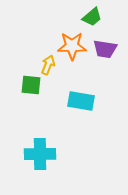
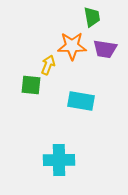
green trapezoid: rotated 60 degrees counterclockwise
cyan cross: moved 19 px right, 6 px down
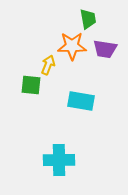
green trapezoid: moved 4 px left, 2 px down
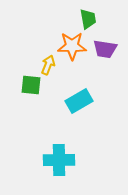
cyan rectangle: moved 2 px left; rotated 40 degrees counterclockwise
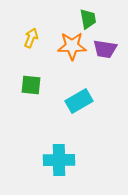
yellow arrow: moved 17 px left, 27 px up
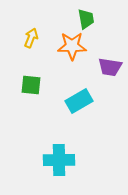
green trapezoid: moved 2 px left
purple trapezoid: moved 5 px right, 18 px down
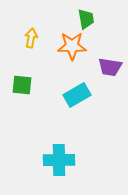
yellow arrow: rotated 12 degrees counterclockwise
green square: moved 9 px left
cyan rectangle: moved 2 px left, 6 px up
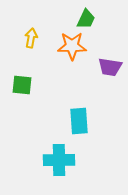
green trapezoid: rotated 35 degrees clockwise
cyan rectangle: moved 2 px right, 26 px down; rotated 64 degrees counterclockwise
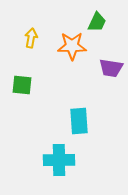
green trapezoid: moved 11 px right, 3 px down
purple trapezoid: moved 1 px right, 1 px down
